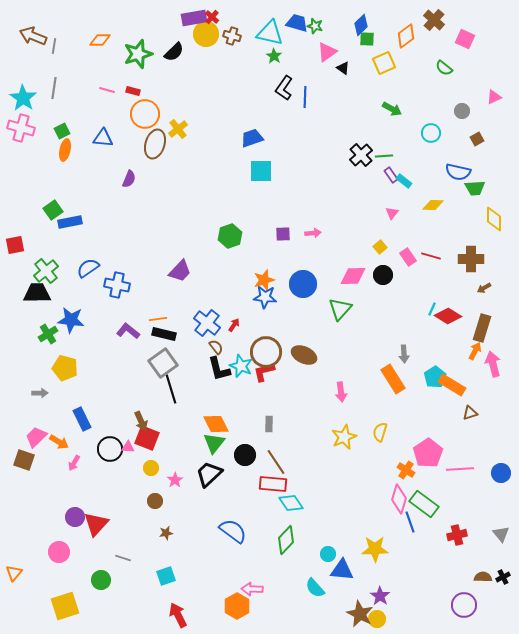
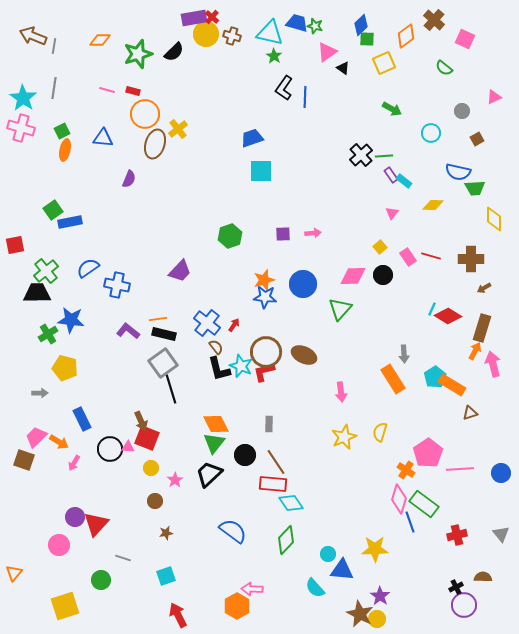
pink circle at (59, 552): moved 7 px up
black cross at (503, 577): moved 47 px left, 10 px down
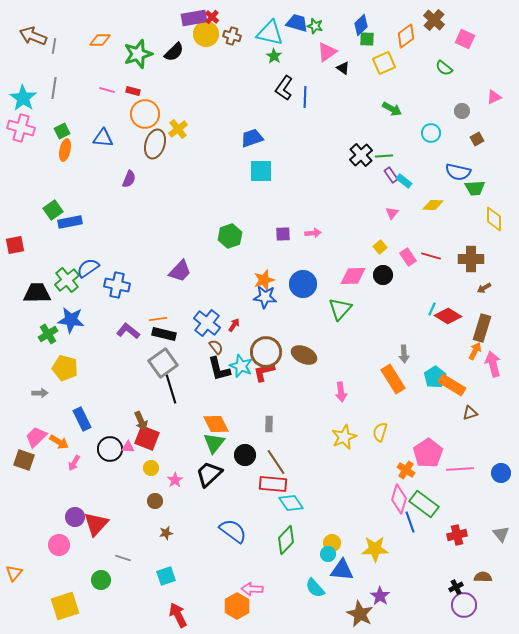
green cross at (46, 271): moved 21 px right, 9 px down
yellow circle at (377, 619): moved 45 px left, 76 px up
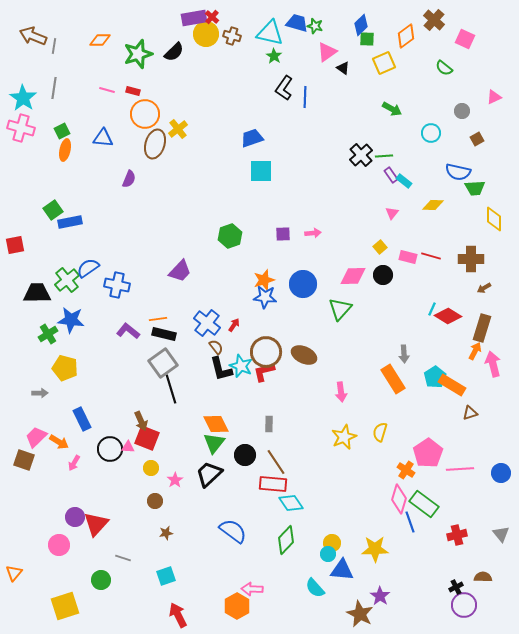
pink rectangle at (408, 257): rotated 42 degrees counterclockwise
black L-shape at (219, 369): moved 2 px right
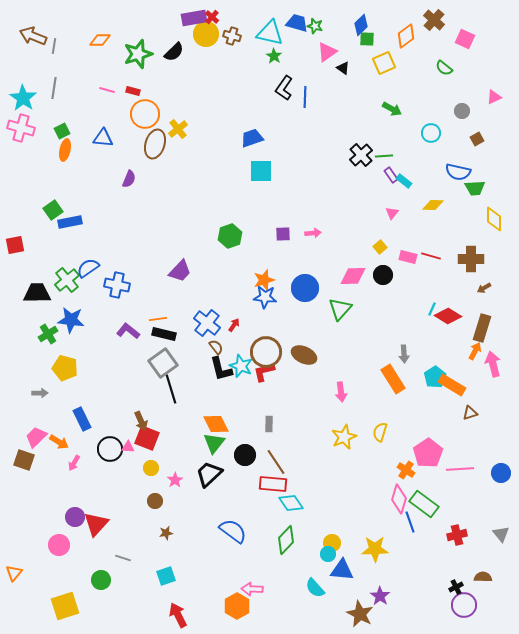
blue circle at (303, 284): moved 2 px right, 4 px down
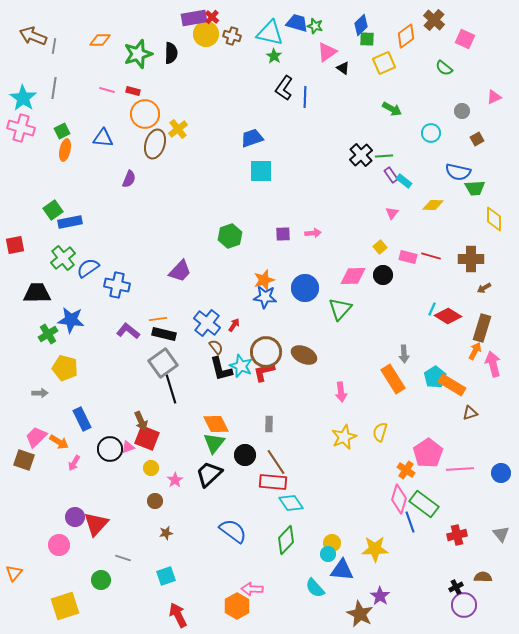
black semicircle at (174, 52): moved 3 px left, 1 px down; rotated 45 degrees counterclockwise
green cross at (67, 280): moved 4 px left, 22 px up
pink triangle at (128, 447): rotated 24 degrees counterclockwise
red rectangle at (273, 484): moved 2 px up
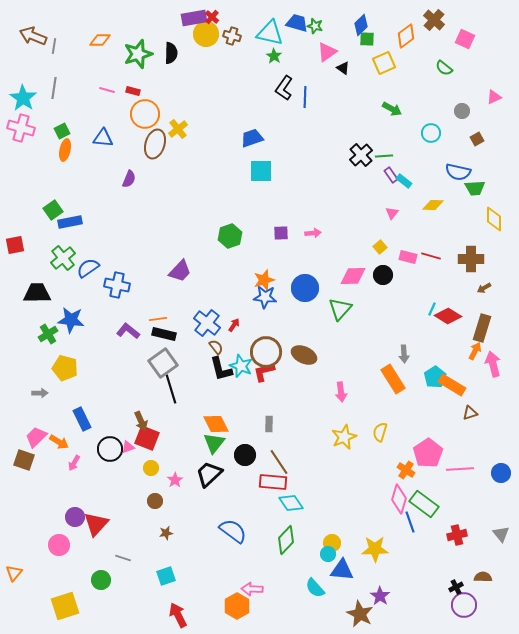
purple square at (283, 234): moved 2 px left, 1 px up
brown line at (276, 462): moved 3 px right
